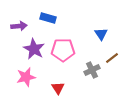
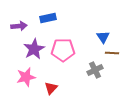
blue rectangle: rotated 28 degrees counterclockwise
blue triangle: moved 2 px right, 3 px down
purple star: rotated 15 degrees clockwise
brown line: moved 5 px up; rotated 40 degrees clockwise
gray cross: moved 3 px right
red triangle: moved 7 px left; rotated 16 degrees clockwise
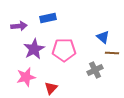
blue triangle: rotated 16 degrees counterclockwise
pink pentagon: moved 1 px right
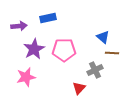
red triangle: moved 28 px right
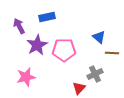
blue rectangle: moved 1 px left, 1 px up
purple arrow: rotated 112 degrees counterclockwise
blue triangle: moved 4 px left
purple star: moved 3 px right, 4 px up
gray cross: moved 4 px down
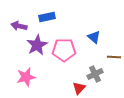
purple arrow: rotated 49 degrees counterclockwise
blue triangle: moved 5 px left
brown line: moved 2 px right, 4 px down
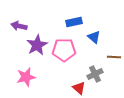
blue rectangle: moved 27 px right, 5 px down
red triangle: rotated 32 degrees counterclockwise
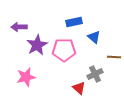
purple arrow: moved 1 px down; rotated 14 degrees counterclockwise
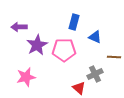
blue rectangle: rotated 63 degrees counterclockwise
blue triangle: moved 1 px right; rotated 16 degrees counterclockwise
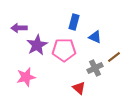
purple arrow: moved 1 px down
brown line: rotated 40 degrees counterclockwise
gray cross: moved 6 px up
